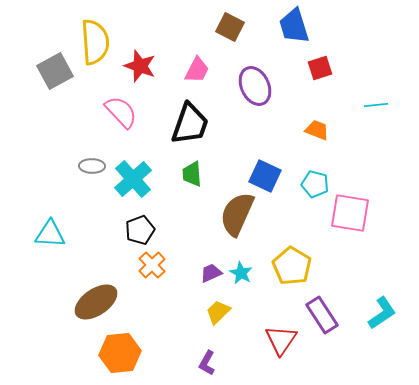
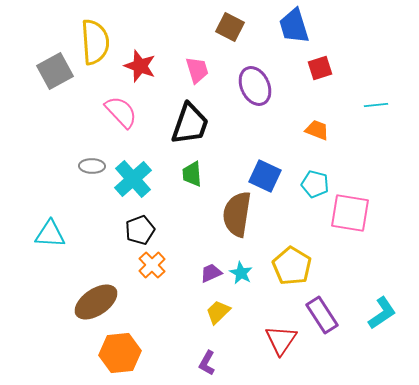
pink trapezoid: rotated 44 degrees counterclockwise
brown semicircle: rotated 15 degrees counterclockwise
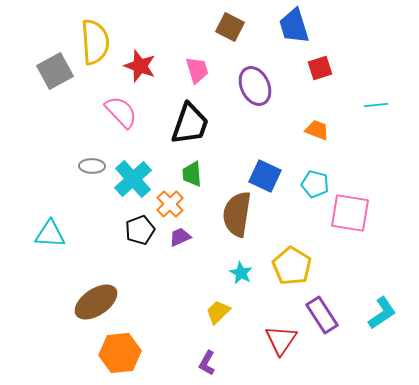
orange cross: moved 18 px right, 61 px up
purple trapezoid: moved 31 px left, 36 px up
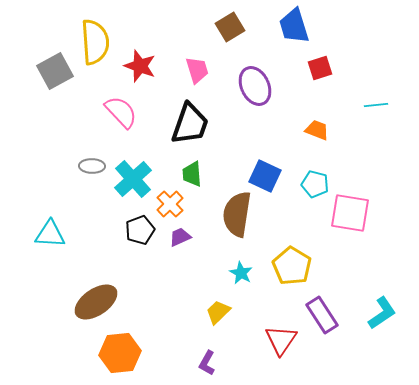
brown square: rotated 32 degrees clockwise
